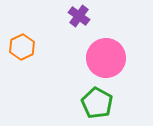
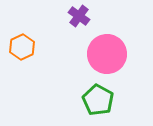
pink circle: moved 1 px right, 4 px up
green pentagon: moved 1 px right, 3 px up
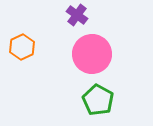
purple cross: moved 2 px left, 1 px up
pink circle: moved 15 px left
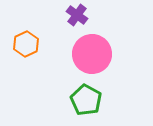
orange hexagon: moved 4 px right, 3 px up
green pentagon: moved 12 px left
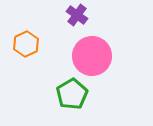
pink circle: moved 2 px down
green pentagon: moved 14 px left, 6 px up; rotated 12 degrees clockwise
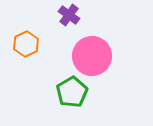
purple cross: moved 8 px left
green pentagon: moved 2 px up
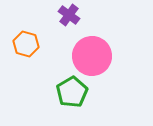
orange hexagon: rotated 20 degrees counterclockwise
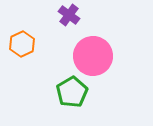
orange hexagon: moved 4 px left; rotated 20 degrees clockwise
pink circle: moved 1 px right
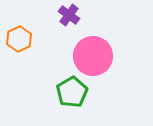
orange hexagon: moved 3 px left, 5 px up
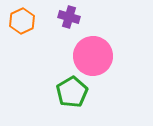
purple cross: moved 2 px down; rotated 20 degrees counterclockwise
orange hexagon: moved 3 px right, 18 px up
